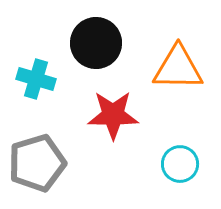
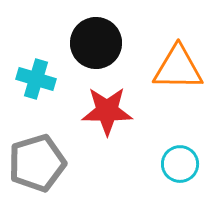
red star: moved 6 px left, 4 px up
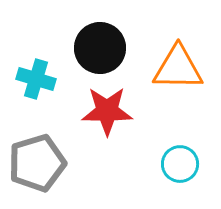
black circle: moved 4 px right, 5 px down
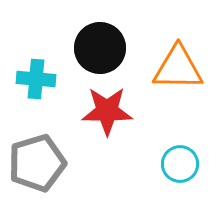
cyan cross: rotated 12 degrees counterclockwise
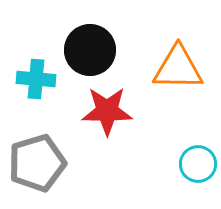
black circle: moved 10 px left, 2 px down
cyan circle: moved 18 px right
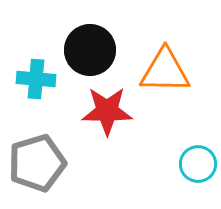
orange triangle: moved 13 px left, 3 px down
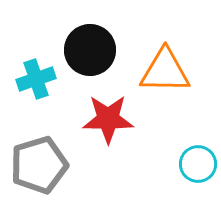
cyan cross: rotated 24 degrees counterclockwise
red star: moved 1 px right, 8 px down
gray pentagon: moved 2 px right, 2 px down
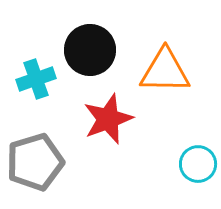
red star: rotated 21 degrees counterclockwise
gray pentagon: moved 4 px left, 3 px up
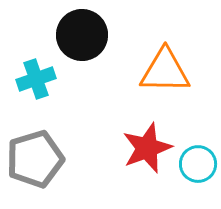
black circle: moved 8 px left, 15 px up
red star: moved 39 px right, 29 px down
gray pentagon: moved 3 px up
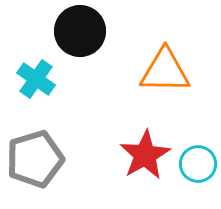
black circle: moved 2 px left, 4 px up
cyan cross: rotated 36 degrees counterclockwise
red star: moved 2 px left, 7 px down; rotated 9 degrees counterclockwise
